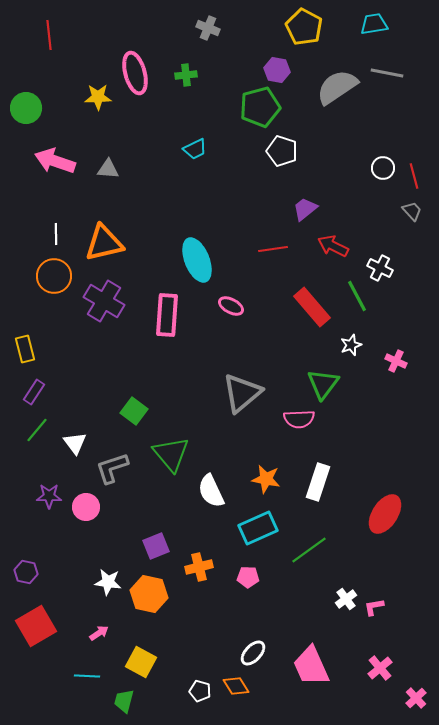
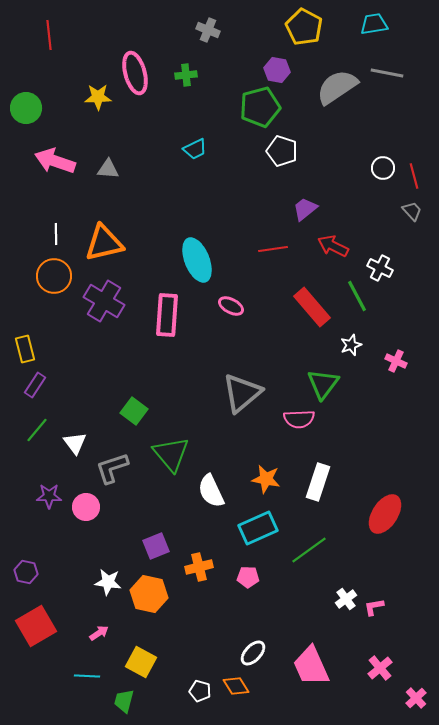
gray cross at (208, 28): moved 2 px down
purple rectangle at (34, 392): moved 1 px right, 7 px up
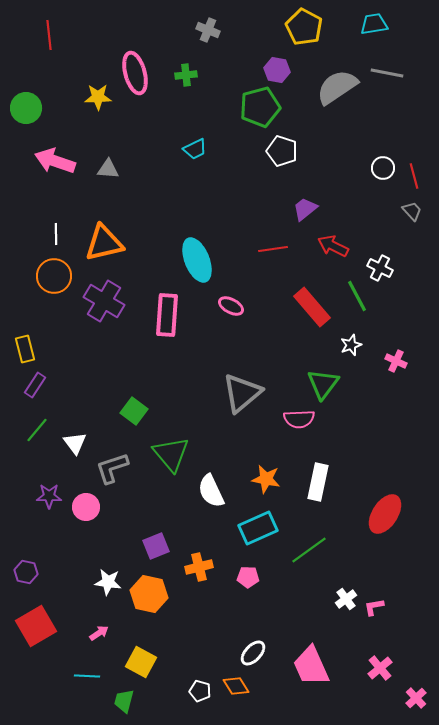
white rectangle at (318, 482): rotated 6 degrees counterclockwise
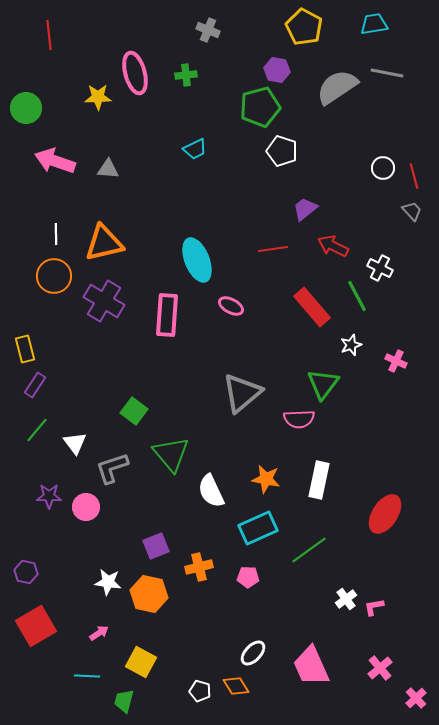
white rectangle at (318, 482): moved 1 px right, 2 px up
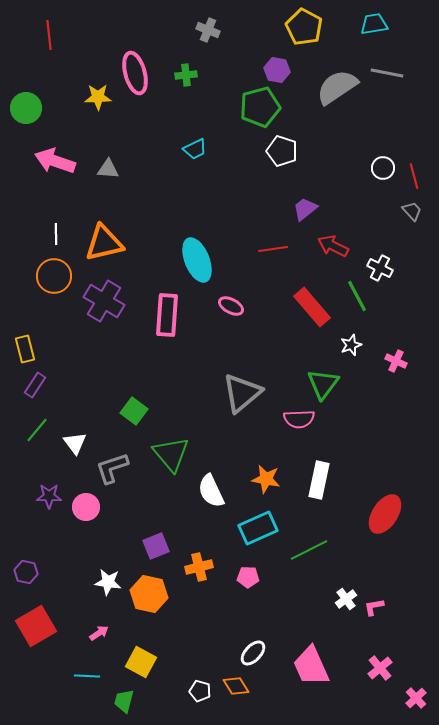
green line at (309, 550): rotated 9 degrees clockwise
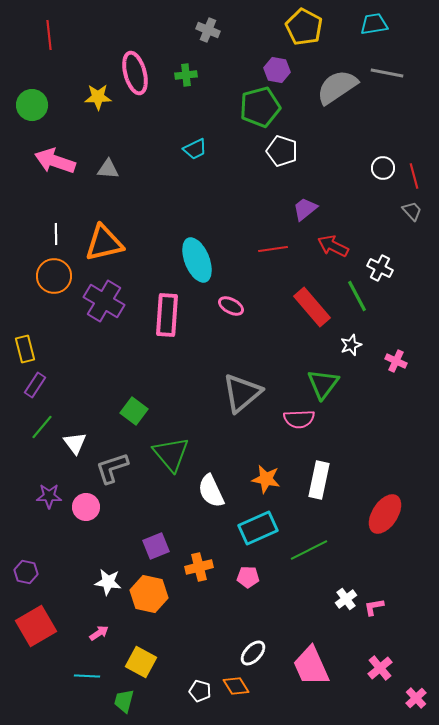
green circle at (26, 108): moved 6 px right, 3 px up
green line at (37, 430): moved 5 px right, 3 px up
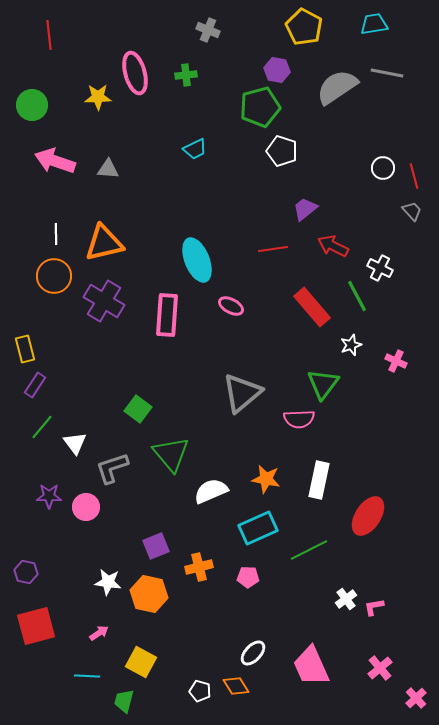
green square at (134, 411): moved 4 px right, 2 px up
white semicircle at (211, 491): rotated 92 degrees clockwise
red ellipse at (385, 514): moved 17 px left, 2 px down
red square at (36, 626): rotated 15 degrees clockwise
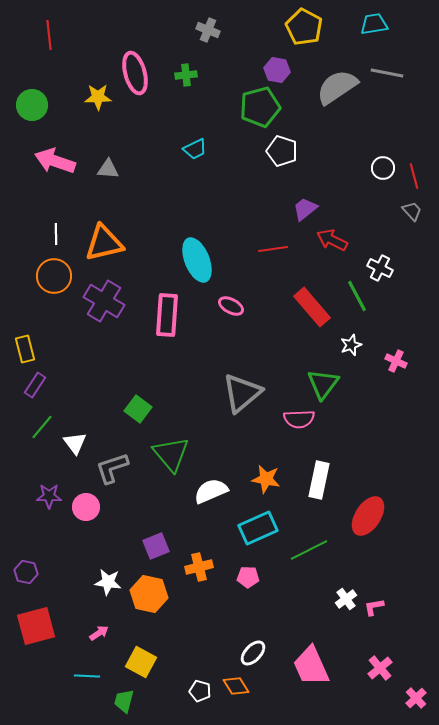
red arrow at (333, 246): moved 1 px left, 6 px up
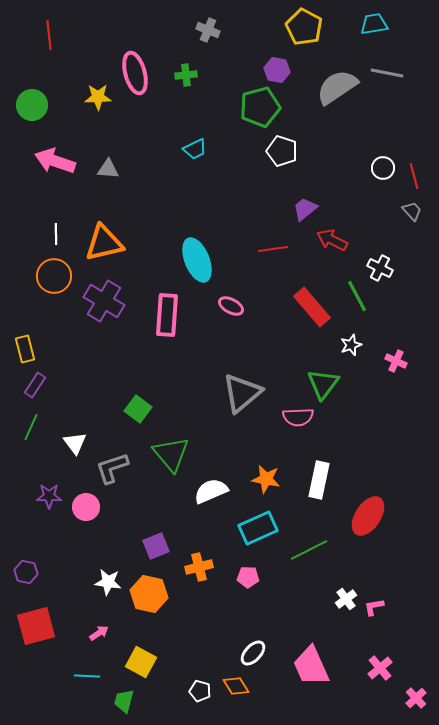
pink semicircle at (299, 419): moved 1 px left, 2 px up
green line at (42, 427): moved 11 px left; rotated 16 degrees counterclockwise
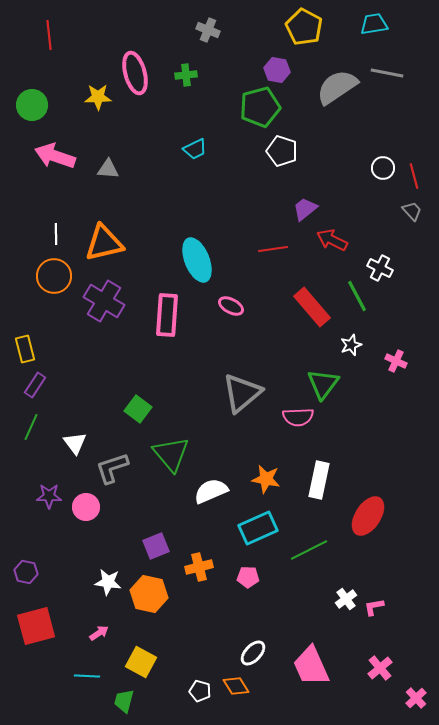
pink arrow at (55, 161): moved 5 px up
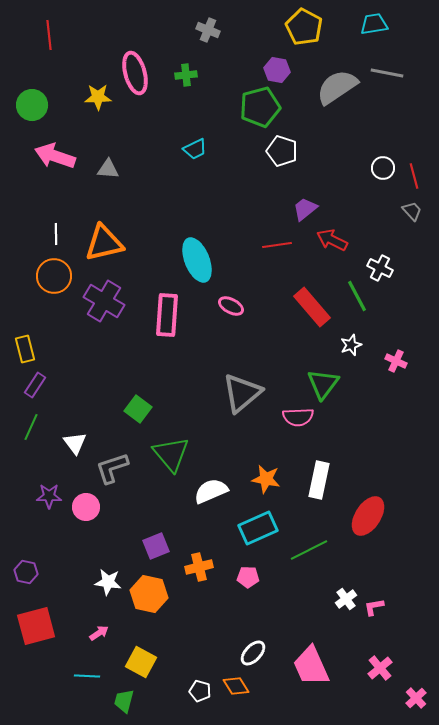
red line at (273, 249): moved 4 px right, 4 px up
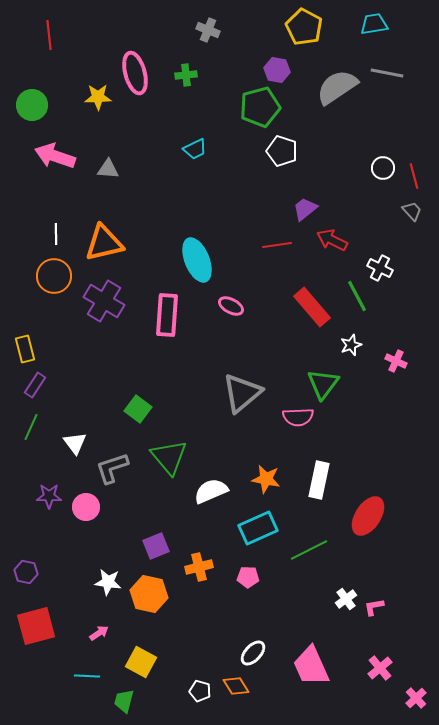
green triangle at (171, 454): moved 2 px left, 3 px down
